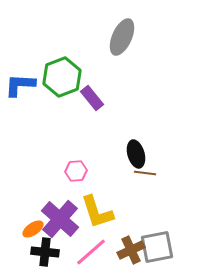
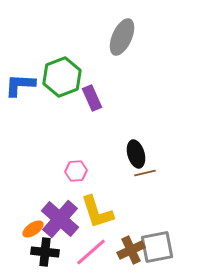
purple rectangle: rotated 15 degrees clockwise
brown line: rotated 20 degrees counterclockwise
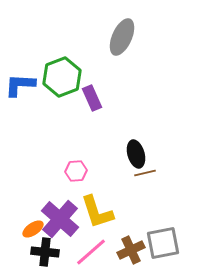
gray square: moved 6 px right, 4 px up
